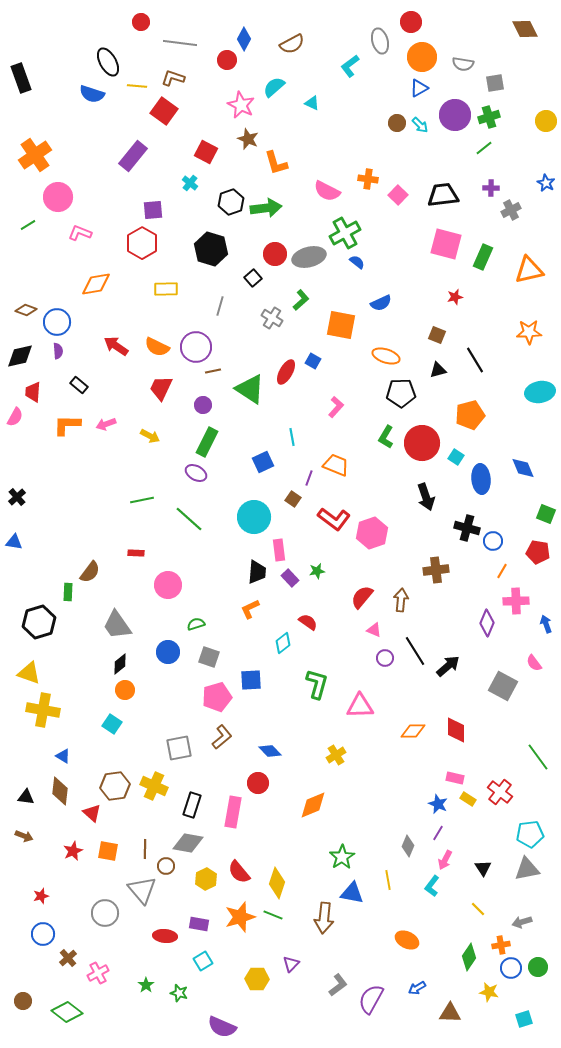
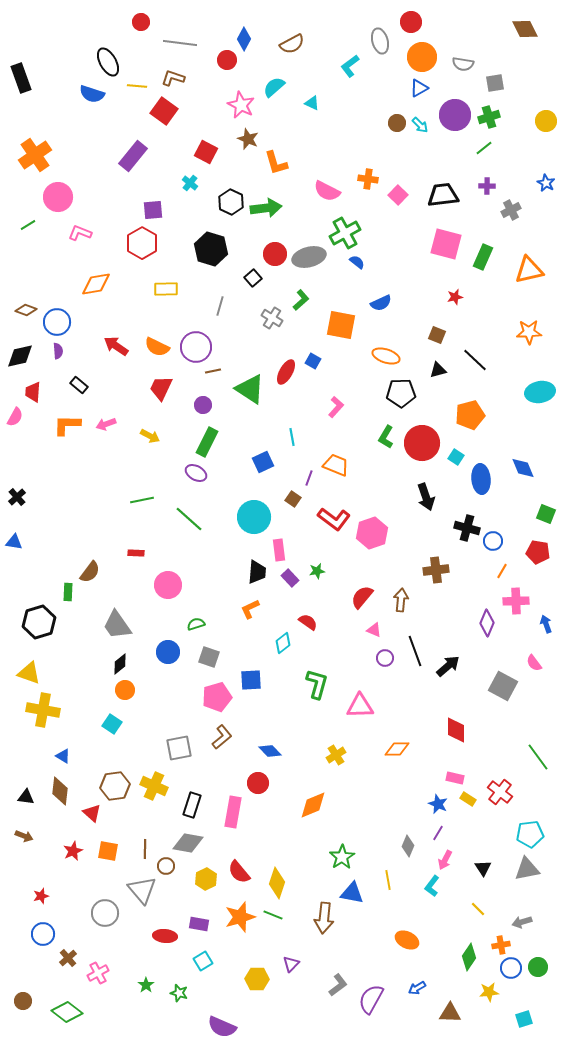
purple cross at (491, 188): moved 4 px left, 2 px up
black hexagon at (231, 202): rotated 15 degrees counterclockwise
black line at (475, 360): rotated 16 degrees counterclockwise
black line at (415, 651): rotated 12 degrees clockwise
orange diamond at (413, 731): moved 16 px left, 18 px down
yellow star at (489, 992): rotated 18 degrees counterclockwise
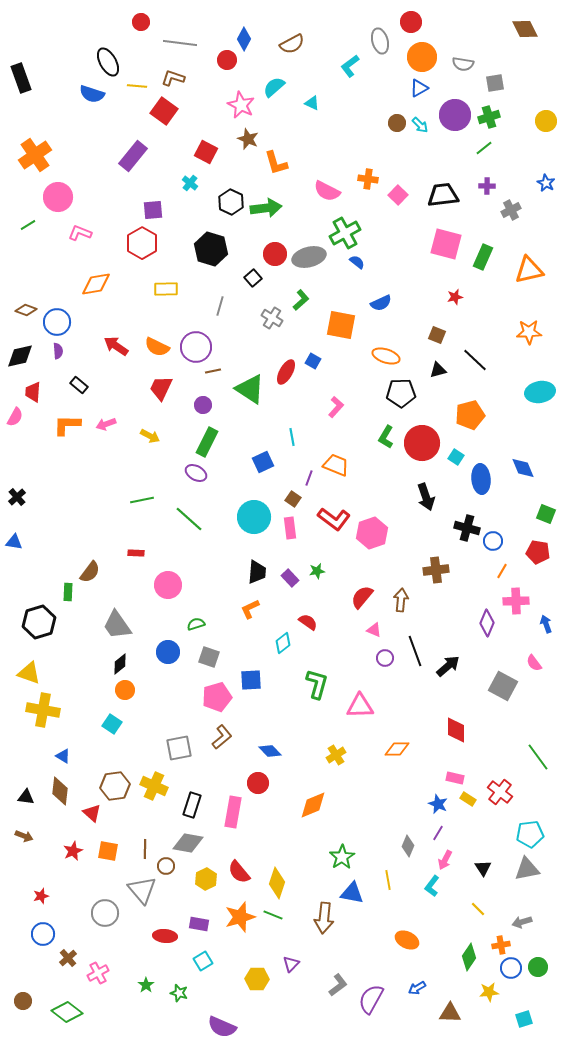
pink rectangle at (279, 550): moved 11 px right, 22 px up
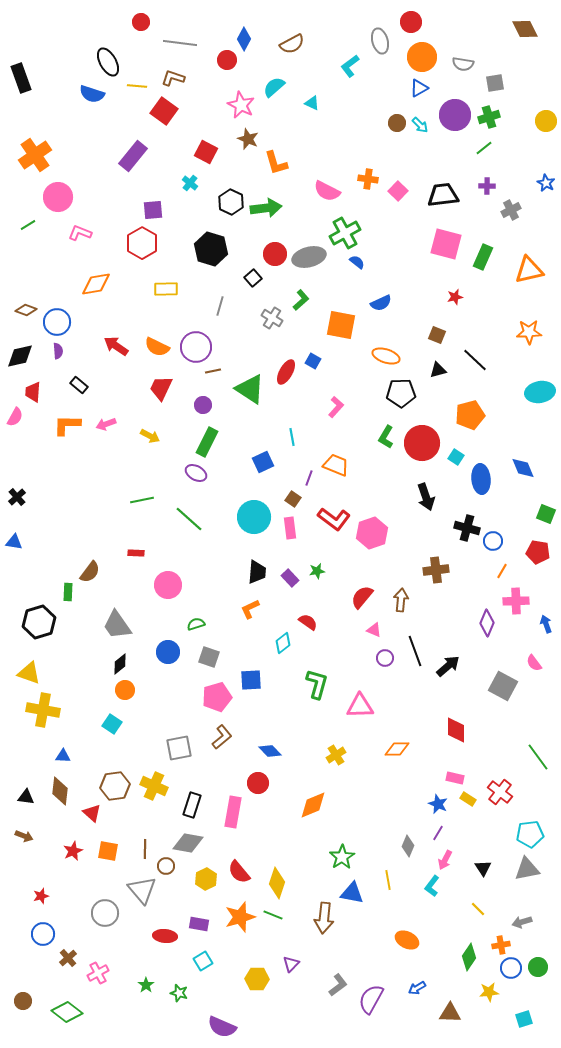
pink square at (398, 195): moved 4 px up
blue triangle at (63, 756): rotated 28 degrees counterclockwise
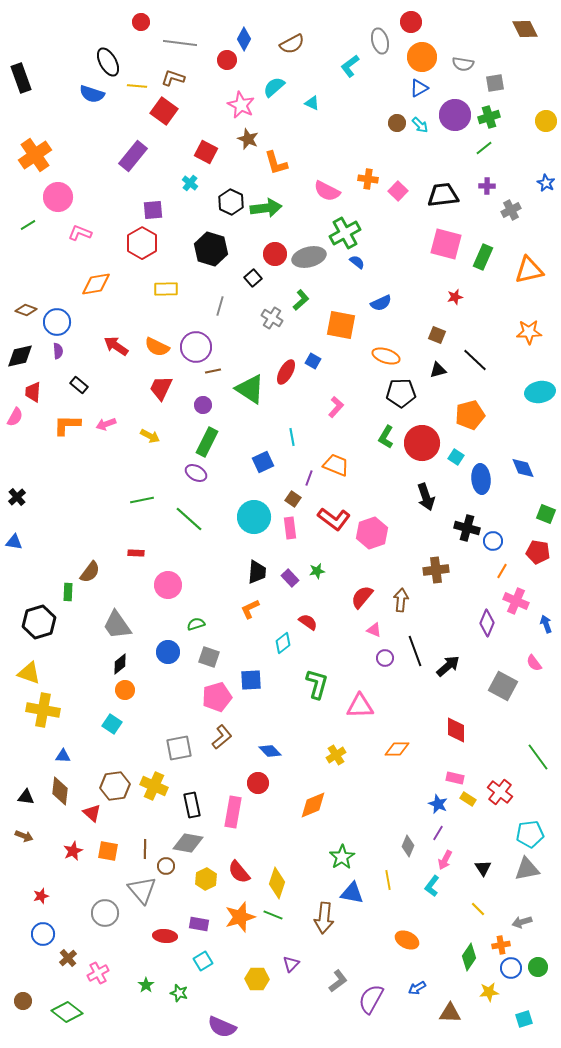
pink cross at (516, 601): rotated 25 degrees clockwise
black rectangle at (192, 805): rotated 30 degrees counterclockwise
gray L-shape at (338, 985): moved 4 px up
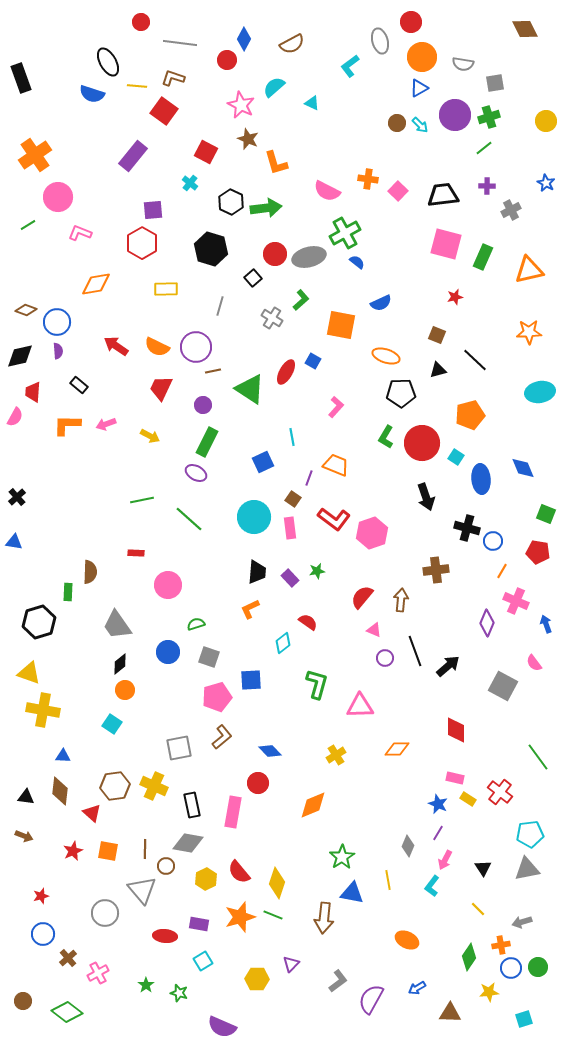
brown semicircle at (90, 572): rotated 35 degrees counterclockwise
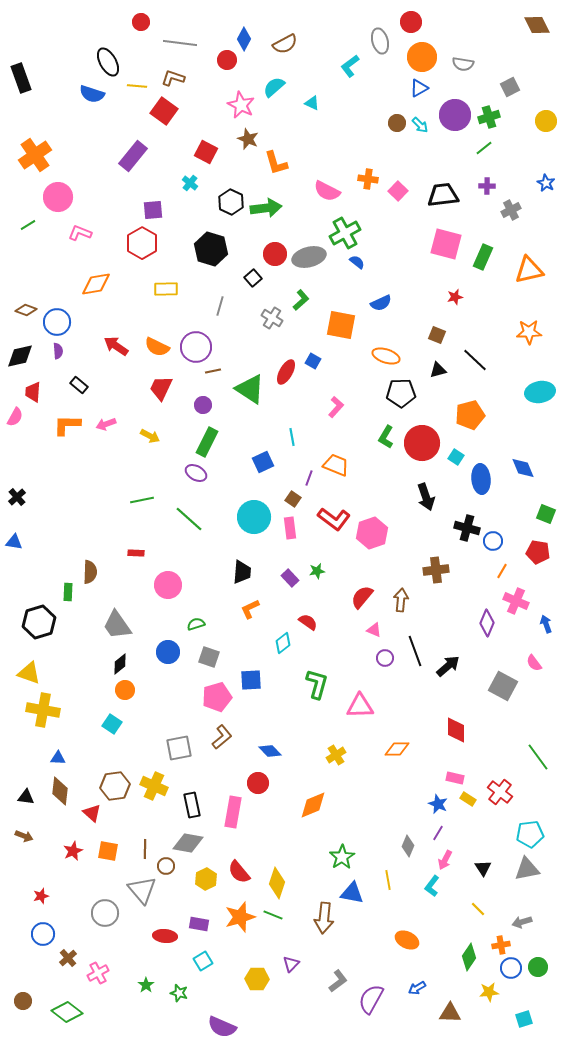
brown diamond at (525, 29): moved 12 px right, 4 px up
brown semicircle at (292, 44): moved 7 px left
gray square at (495, 83): moved 15 px right, 4 px down; rotated 18 degrees counterclockwise
black trapezoid at (257, 572): moved 15 px left
blue triangle at (63, 756): moved 5 px left, 2 px down
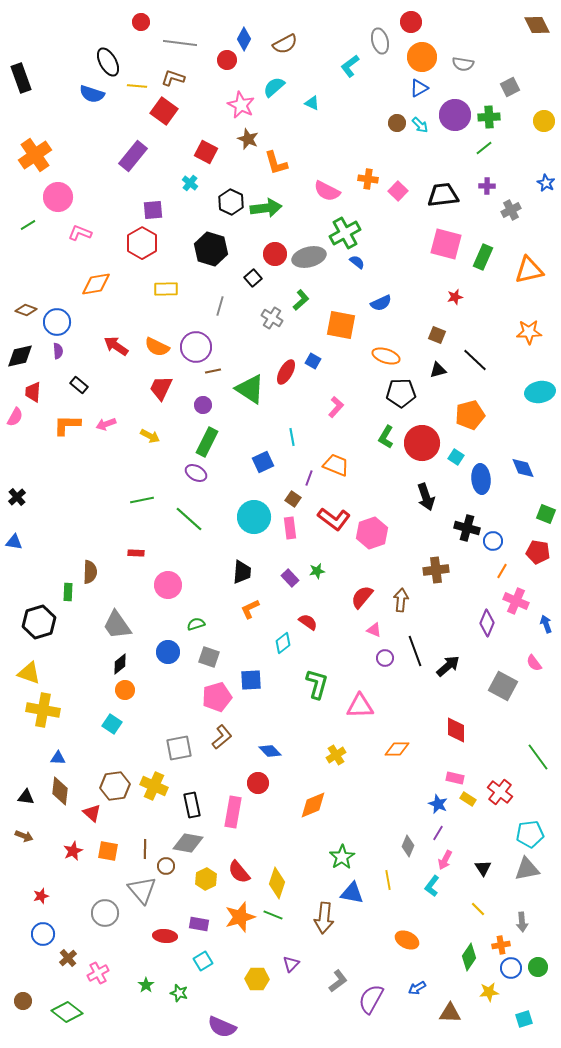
green cross at (489, 117): rotated 15 degrees clockwise
yellow circle at (546, 121): moved 2 px left
gray arrow at (522, 922): rotated 78 degrees counterclockwise
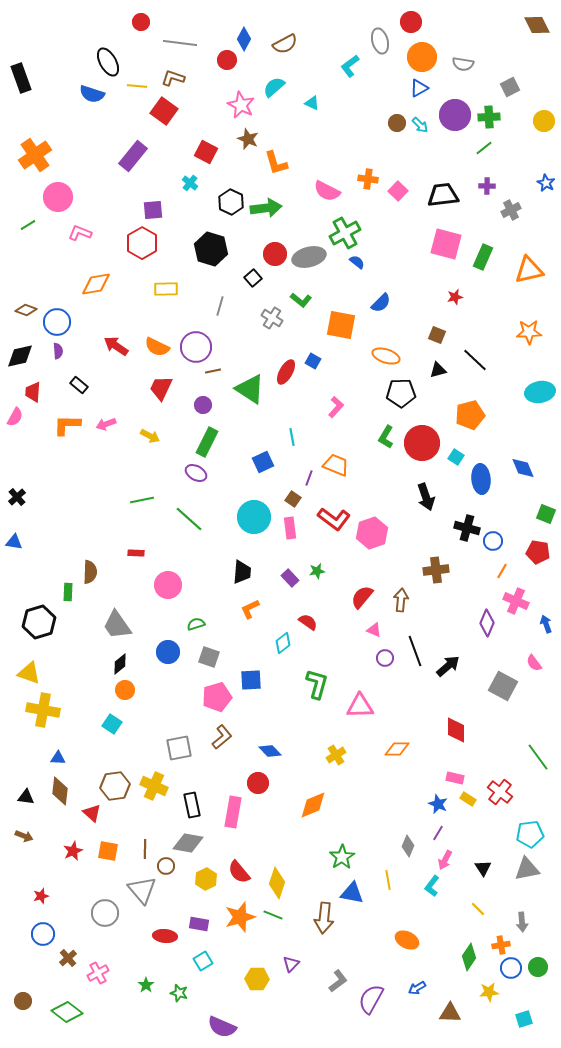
green L-shape at (301, 300): rotated 80 degrees clockwise
blue semicircle at (381, 303): rotated 20 degrees counterclockwise
